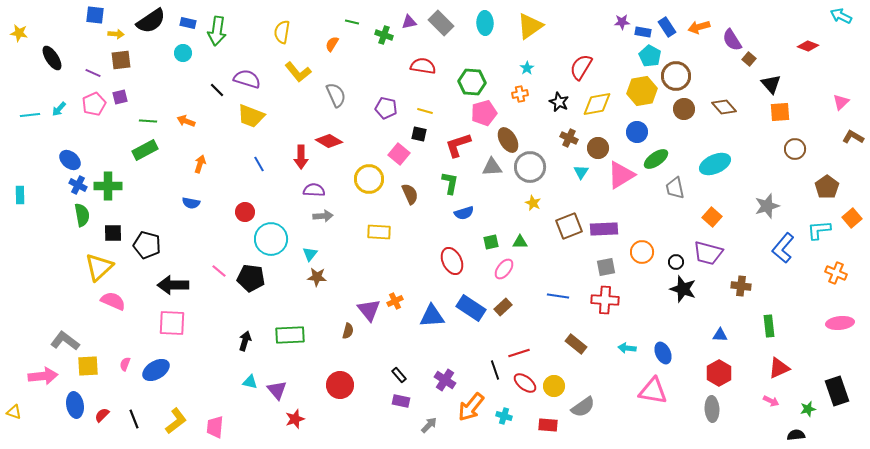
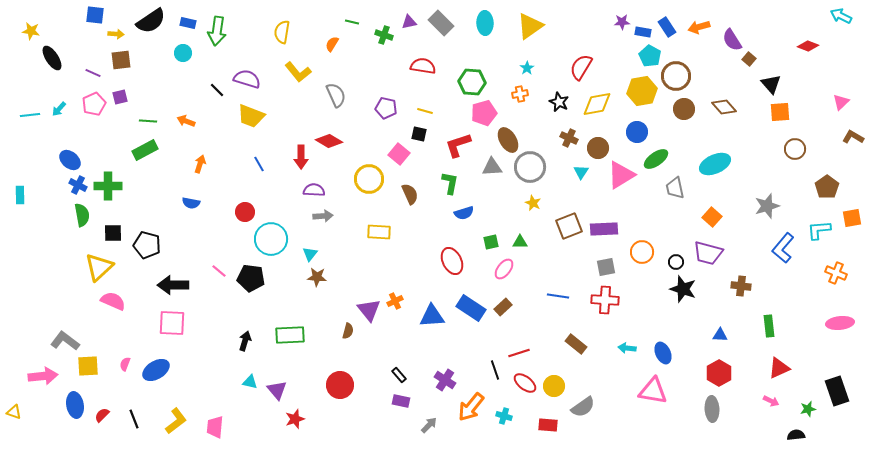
yellow star at (19, 33): moved 12 px right, 2 px up
orange square at (852, 218): rotated 30 degrees clockwise
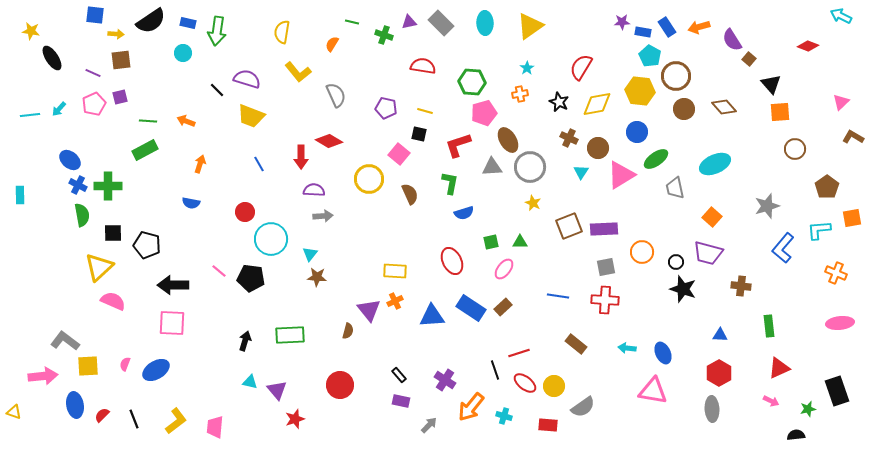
yellow hexagon at (642, 91): moved 2 px left; rotated 16 degrees clockwise
yellow rectangle at (379, 232): moved 16 px right, 39 px down
